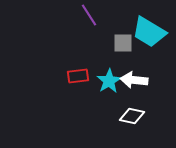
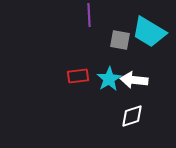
purple line: rotated 30 degrees clockwise
gray square: moved 3 px left, 3 px up; rotated 10 degrees clockwise
cyan star: moved 2 px up
white diamond: rotated 30 degrees counterclockwise
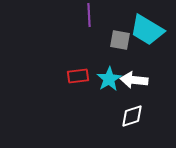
cyan trapezoid: moved 2 px left, 2 px up
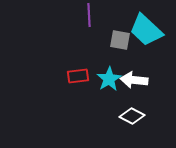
cyan trapezoid: moved 1 px left; rotated 12 degrees clockwise
white diamond: rotated 45 degrees clockwise
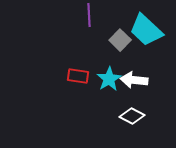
gray square: rotated 35 degrees clockwise
red rectangle: rotated 15 degrees clockwise
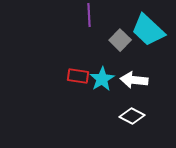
cyan trapezoid: moved 2 px right
cyan star: moved 7 px left
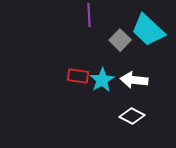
cyan star: moved 1 px down
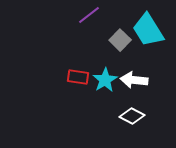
purple line: rotated 55 degrees clockwise
cyan trapezoid: rotated 15 degrees clockwise
red rectangle: moved 1 px down
cyan star: moved 3 px right
